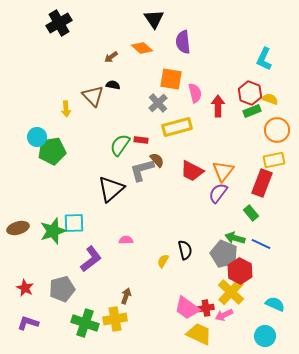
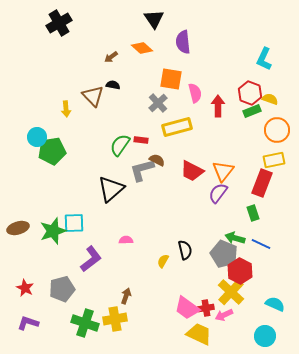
brown semicircle at (157, 160): rotated 21 degrees counterclockwise
green rectangle at (251, 213): moved 2 px right; rotated 21 degrees clockwise
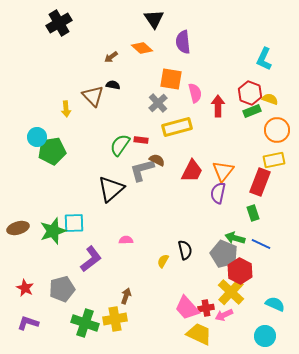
red trapezoid at (192, 171): rotated 90 degrees counterclockwise
red rectangle at (262, 183): moved 2 px left, 1 px up
purple semicircle at (218, 193): rotated 25 degrees counterclockwise
pink trapezoid at (187, 308): rotated 12 degrees clockwise
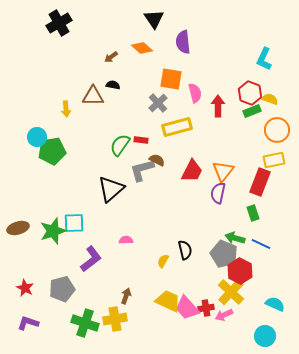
brown triangle at (93, 96): rotated 45 degrees counterclockwise
yellow trapezoid at (199, 334): moved 31 px left, 33 px up
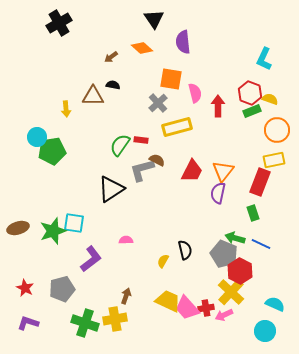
black triangle at (111, 189): rotated 8 degrees clockwise
cyan square at (74, 223): rotated 10 degrees clockwise
cyan circle at (265, 336): moved 5 px up
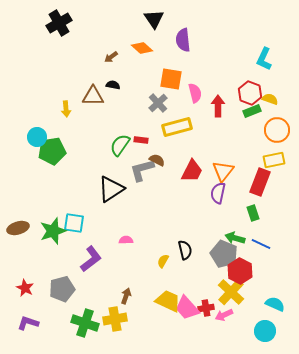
purple semicircle at (183, 42): moved 2 px up
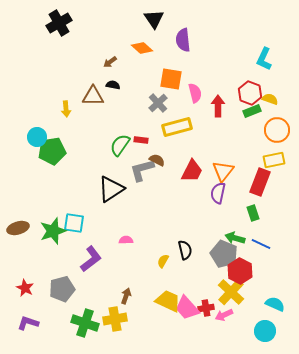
brown arrow at (111, 57): moved 1 px left, 5 px down
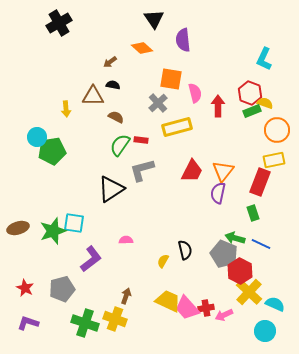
yellow semicircle at (270, 99): moved 5 px left, 4 px down
brown semicircle at (157, 160): moved 41 px left, 43 px up
yellow cross at (231, 292): moved 18 px right
yellow cross at (115, 319): rotated 30 degrees clockwise
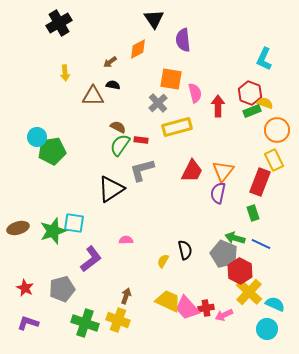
orange diamond at (142, 48): moved 4 px left, 1 px down; rotated 70 degrees counterclockwise
yellow arrow at (66, 109): moved 1 px left, 36 px up
brown semicircle at (116, 117): moved 2 px right, 10 px down
yellow rectangle at (274, 160): rotated 75 degrees clockwise
yellow cross at (115, 319): moved 3 px right, 1 px down
cyan circle at (265, 331): moved 2 px right, 2 px up
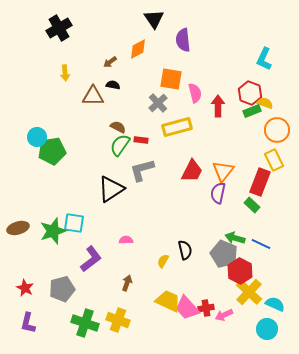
black cross at (59, 23): moved 5 px down
green rectangle at (253, 213): moved 1 px left, 8 px up; rotated 28 degrees counterclockwise
brown arrow at (126, 296): moved 1 px right, 13 px up
purple L-shape at (28, 323): rotated 95 degrees counterclockwise
